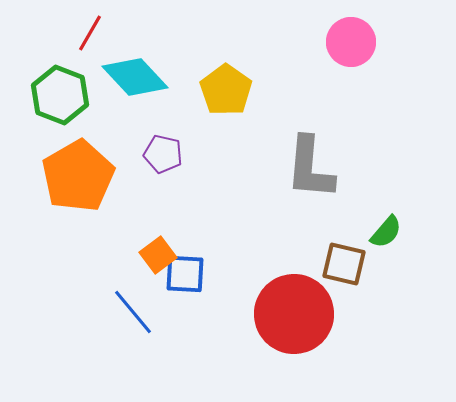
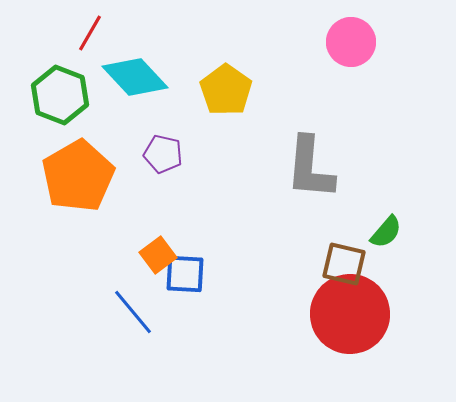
red circle: moved 56 px right
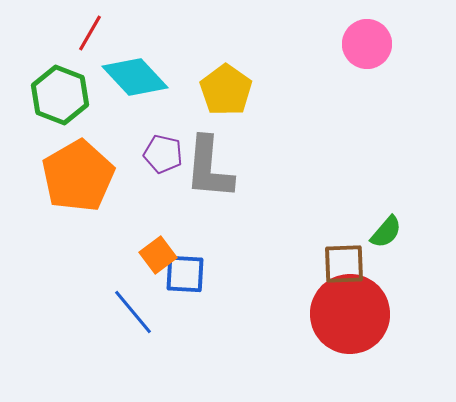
pink circle: moved 16 px right, 2 px down
gray L-shape: moved 101 px left
brown square: rotated 15 degrees counterclockwise
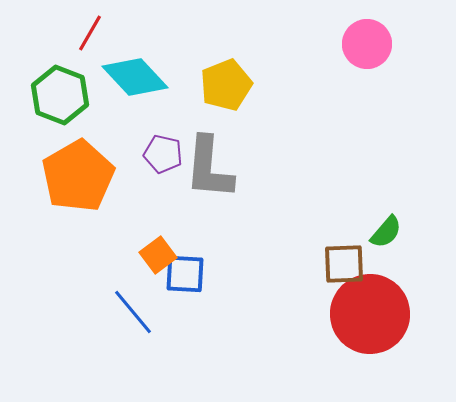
yellow pentagon: moved 5 px up; rotated 15 degrees clockwise
red circle: moved 20 px right
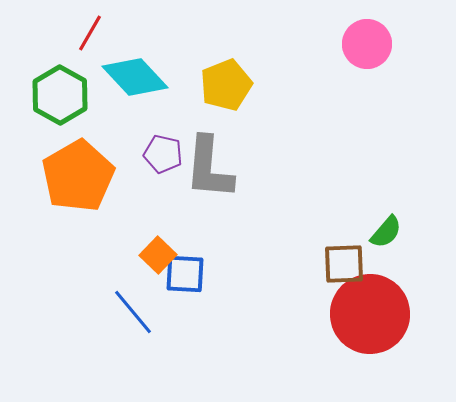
green hexagon: rotated 8 degrees clockwise
orange square: rotated 9 degrees counterclockwise
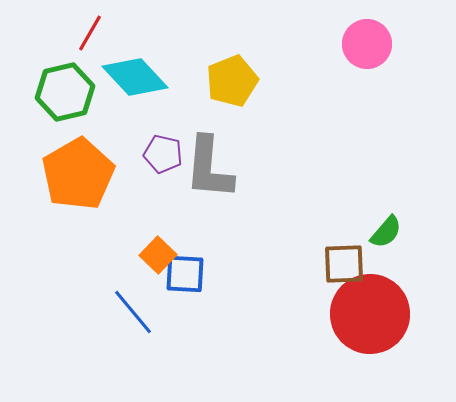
yellow pentagon: moved 6 px right, 4 px up
green hexagon: moved 5 px right, 3 px up; rotated 18 degrees clockwise
orange pentagon: moved 2 px up
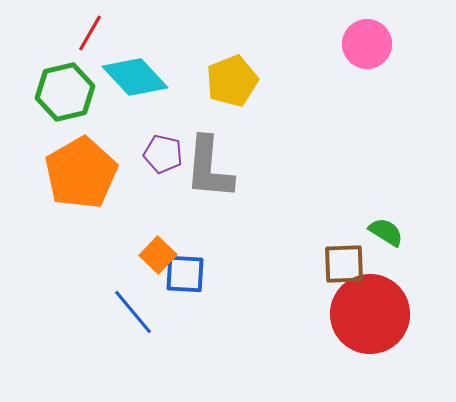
orange pentagon: moved 3 px right, 1 px up
green semicircle: rotated 99 degrees counterclockwise
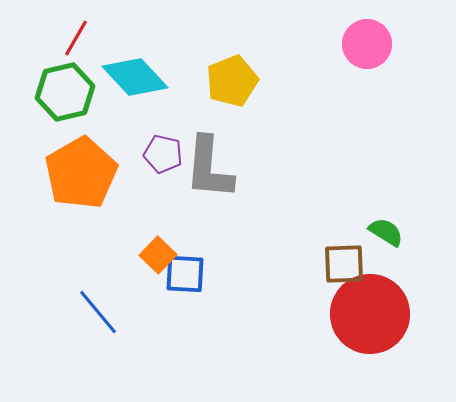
red line: moved 14 px left, 5 px down
blue line: moved 35 px left
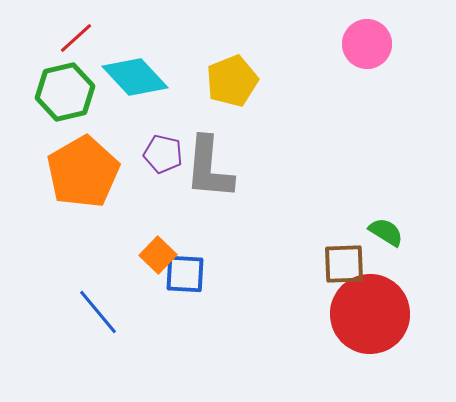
red line: rotated 18 degrees clockwise
orange pentagon: moved 2 px right, 1 px up
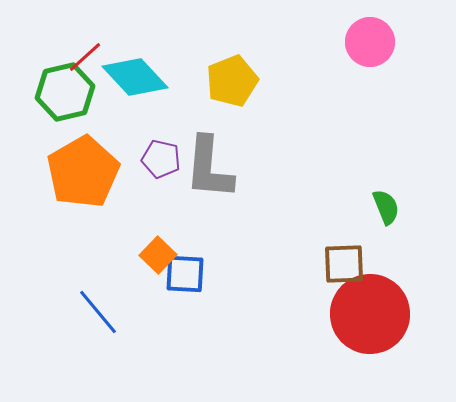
red line: moved 9 px right, 19 px down
pink circle: moved 3 px right, 2 px up
purple pentagon: moved 2 px left, 5 px down
green semicircle: moved 25 px up; rotated 36 degrees clockwise
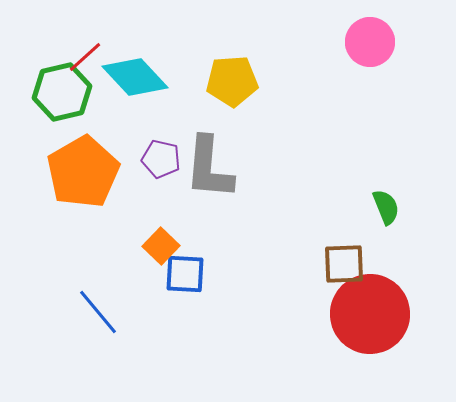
yellow pentagon: rotated 18 degrees clockwise
green hexagon: moved 3 px left
orange square: moved 3 px right, 9 px up
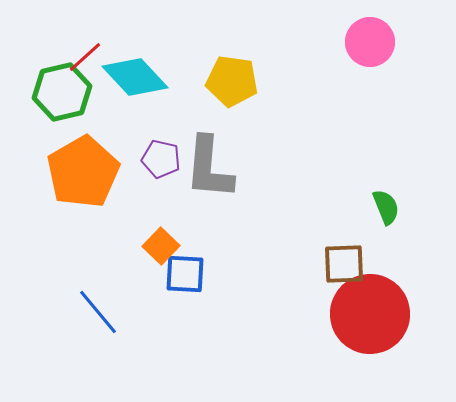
yellow pentagon: rotated 12 degrees clockwise
